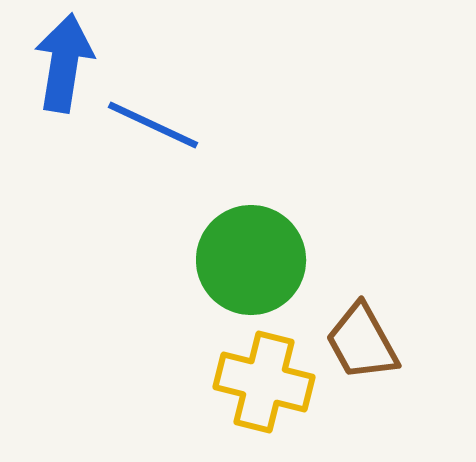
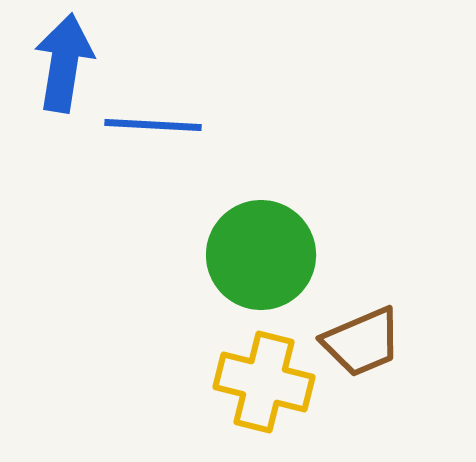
blue line: rotated 22 degrees counterclockwise
green circle: moved 10 px right, 5 px up
brown trapezoid: rotated 84 degrees counterclockwise
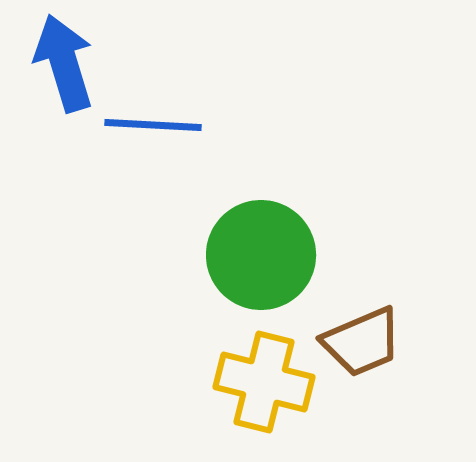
blue arrow: rotated 26 degrees counterclockwise
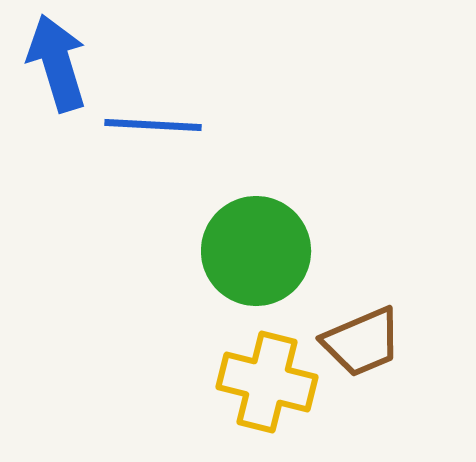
blue arrow: moved 7 px left
green circle: moved 5 px left, 4 px up
yellow cross: moved 3 px right
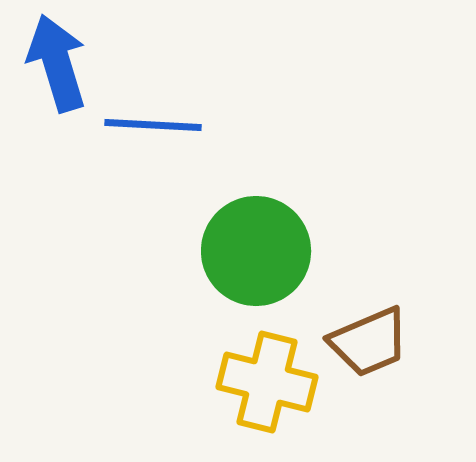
brown trapezoid: moved 7 px right
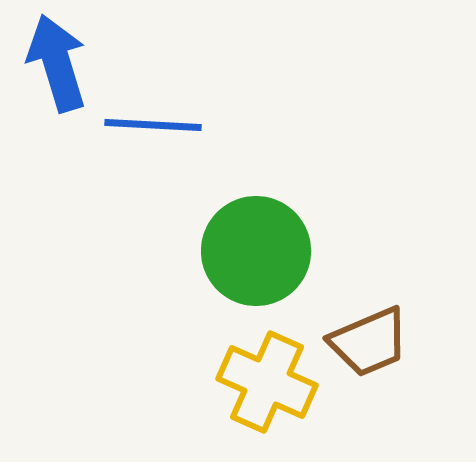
yellow cross: rotated 10 degrees clockwise
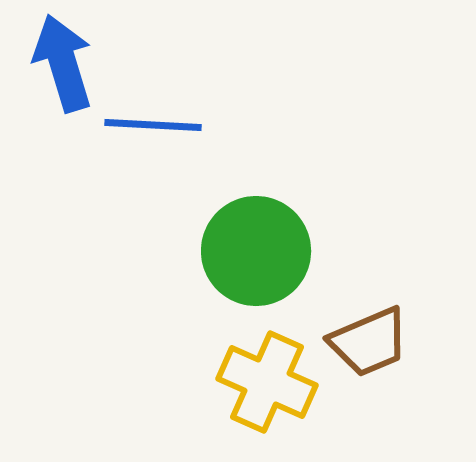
blue arrow: moved 6 px right
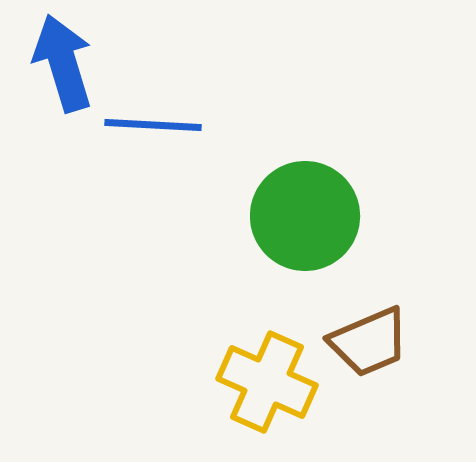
green circle: moved 49 px right, 35 px up
